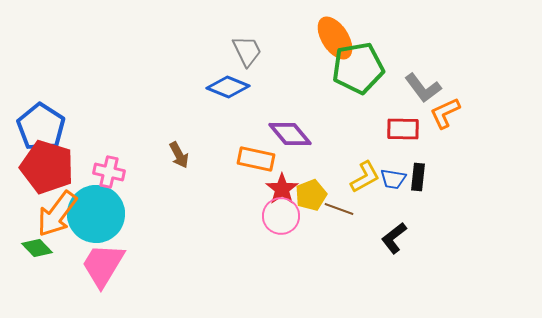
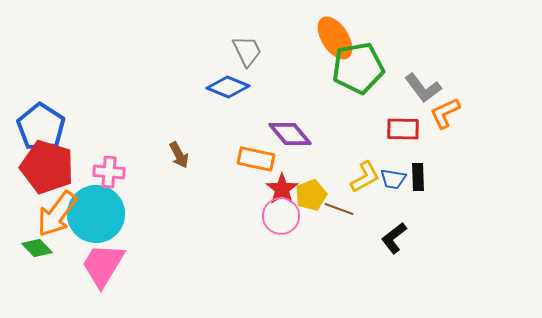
pink cross: rotated 8 degrees counterclockwise
black rectangle: rotated 8 degrees counterclockwise
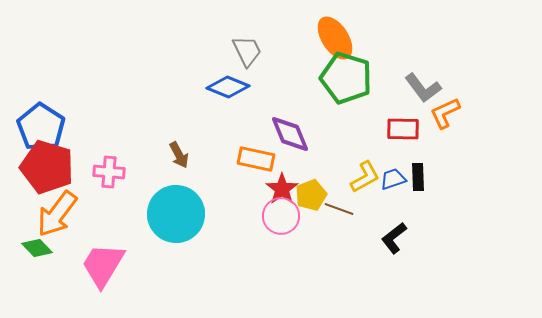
green pentagon: moved 12 px left, 10 px down; rotated 27 degrees clockwise
purple diamond: rotated 18 degrees clockwise
blue trapezoid: rotated 152 degrees clockwise
cyan circle: moved 80 px right
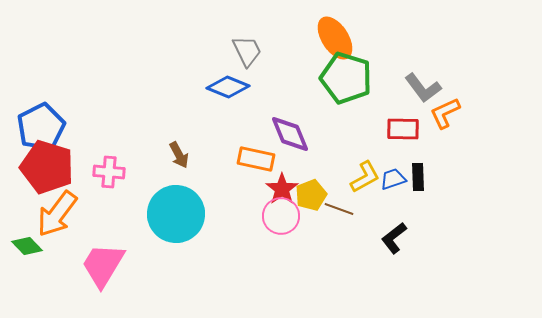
blue pentagon: rotated 12 degrees clockwise
green diamond: moved 10 px left, 2 px up
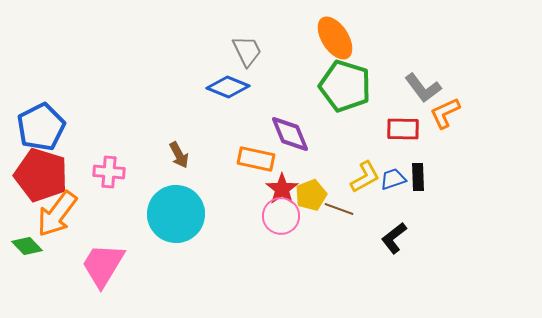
green pentagon: moved 1 px left, 8 px down
red pentagon: moved 6 px left, 8 px down
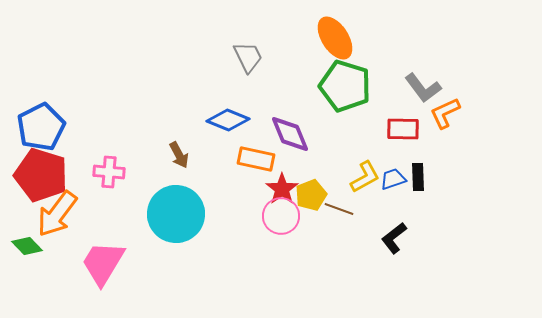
gray trapezoid: moved 1 px right, 6 px down
blue diamond: moved 33 px down
pink trapezoid: moved 2 px up
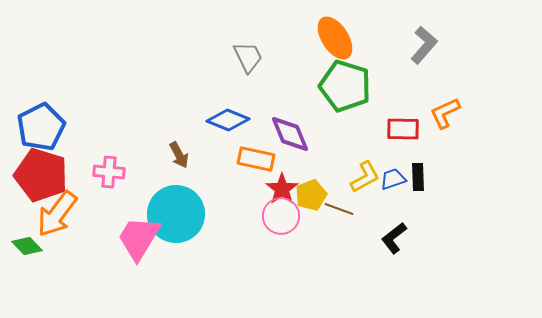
gray L-shape: moved 1 px right, 43 px up; rotated 102 degrees counterclockwise
pink trapezoid: moved 36 px right, 25 px up
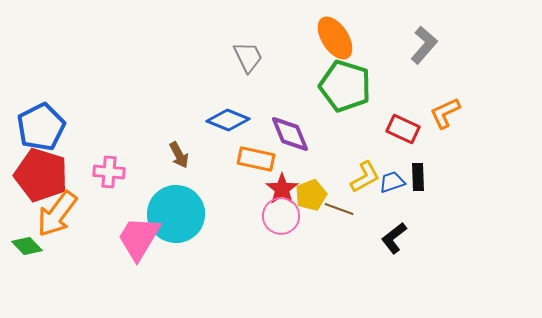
red rectangle: rotated 24 degrees clockwise
blue trapezoid: moved 1 px left, 3 px down
